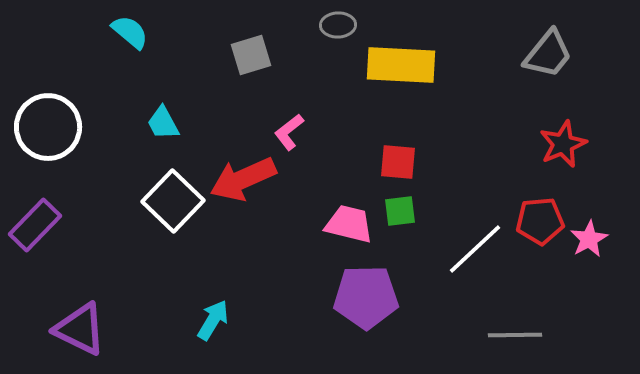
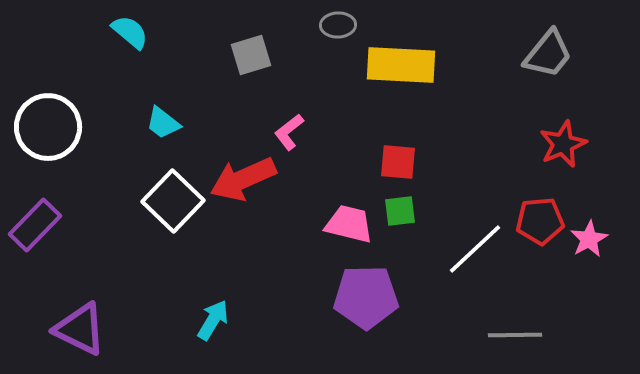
cyan trapezoid: rotated 24 degrees counterclockwise
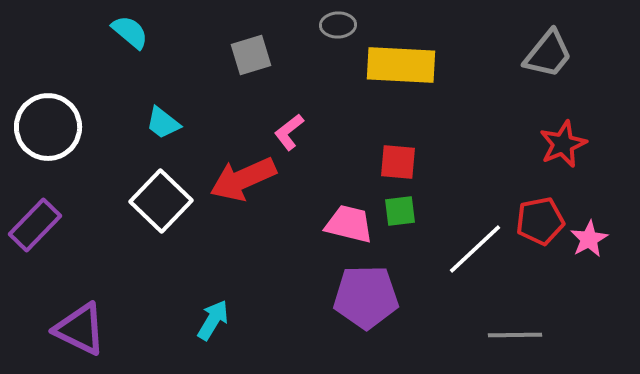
white square: moved 12 px left
red pentagon: rotated 6 degrees counterclockwise
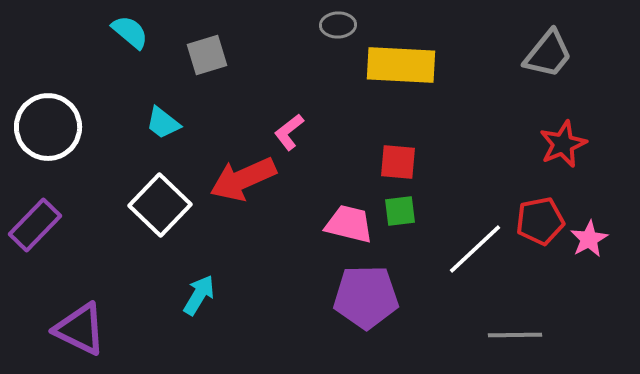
gray square: moved 44 px left
white square: moved 1 px left, 4 px down
cyan arrow: moved 14 px left, 25 px up
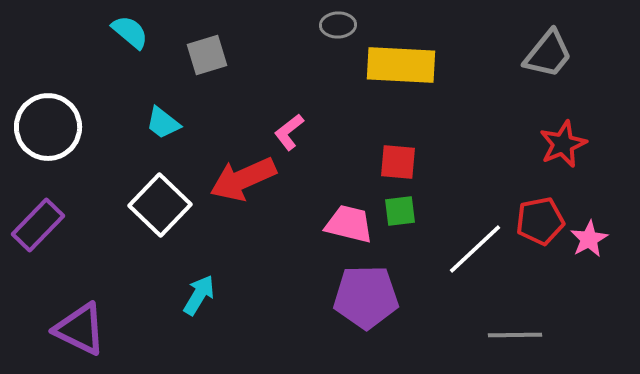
purple rectangle: moved 3 px right
